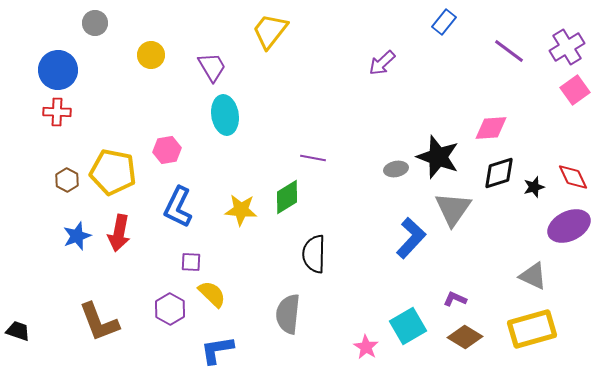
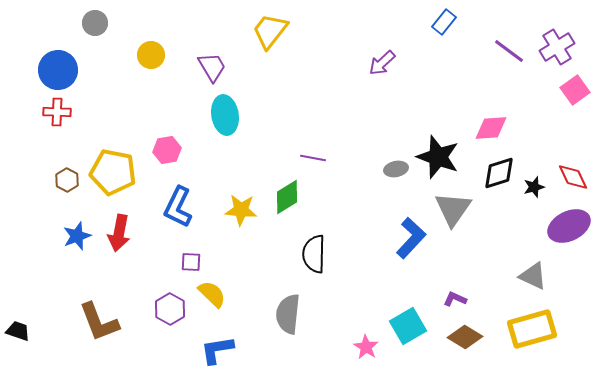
purple cross at (567, 47): moved 10 px left
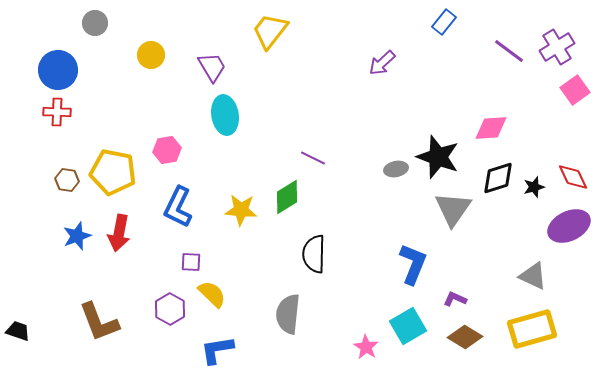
purple line at (313, 158): rotated 15 degrees clockwise
black diamond at (499, 173): moved 1 px left, 5 px down
brown hexagon at (67, 180): rotated 20 degrees counterclockwise
blue L-shape at (411, 238): moved 2 px right, 26 px down; rotated 21 degrees counterclockwise
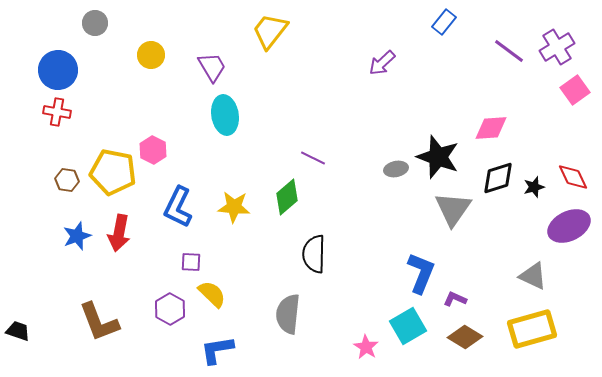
red cross at (57, 112): rotated 8 degrees clockwise
pink hexagon at (167, 150): moved 14 px left; rotated 24 degrees counterclockwise
green diamond at (287, 197): rotated 9 degrees counterclockwise
yellow star at (241, 210): moved 7 px left, 3 px up
blue L-shape at (413, 264): moved 8 px right, 9 px down
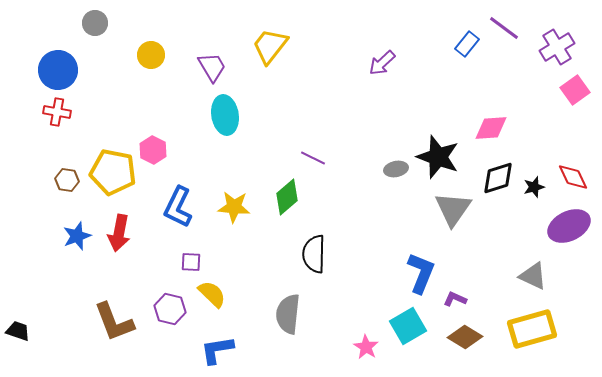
blue rectangle at (444, 22): moved 23 px right, 22 px down
yellow trapezoid at (270, 31): moved 15 px down
purple line at (509, 51): moved 5 px left, 23 px up
purple hexagon at (170, 309): rotated 16 degrees counterclockwise
brown L-shape at (99, 322): moved 15 px right
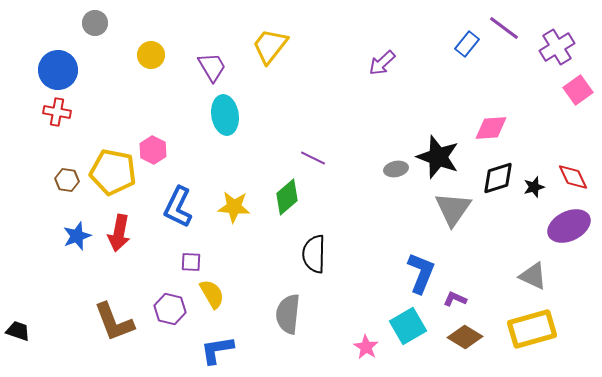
pink square at (575, 90): moved 3 px right
yellow semicircle at (212, 294): rotated 16 degrees clockwise
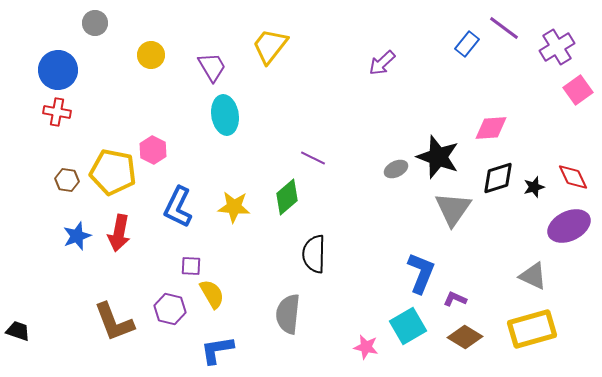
gray ellipse at (396, 169): rotated 15 degrees counterclockwise
purple square at (191, 262): moved 4 px down
pink star at (366, 347): rotated 20 degrees counterclockwise
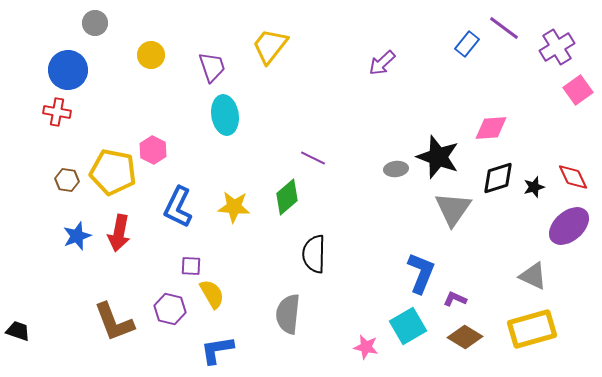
purple trapezoid at (212, 67): rotated 12 degrees clockwise
blue circle at (58, 70): moved 10 px right
gray ellipse at (396, 169): rotated 20 degrees clockwise
purple ellipse at (569, 226): rotated 15 degrees counterclockwise
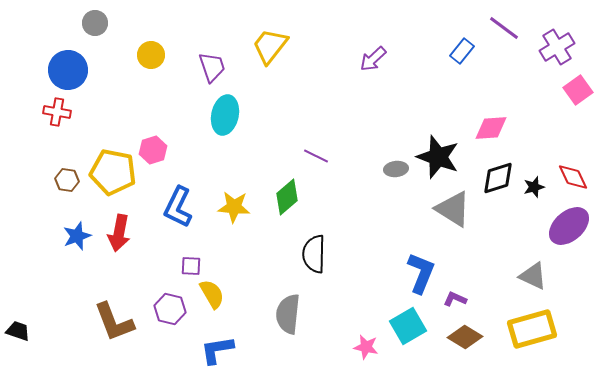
blue rectangle at (467, 44): moved 5 px left, 7 px down
purple arrow at (382, 63): moved 9 px left, 4 px up
cyan ellipse at (225, 115): rotated 21 degrees clockwise
pink hexagon at (153, 150): rotated 16 degrees clockwise
purple line at (313, 158): moved 3 px right, 2 px up
gray triangle at (453, 209): rotated 33 degrees counterclockwise
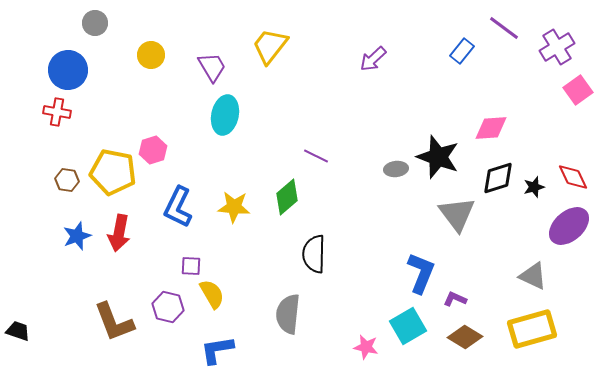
purple trapezoid at (212, 67): rotated 12 degrees counterclockwise
gray triangle at (453, 209): moved 4 px right, 5 px down; rotated 21 degrees clockwise
purple hexagon at (170, 309): moved 2 px left, 2 px up
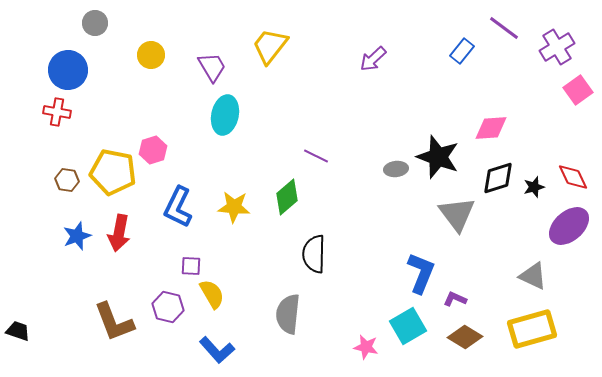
blue L-shape at (217, 350): rotated 123 degrees counterclockwise
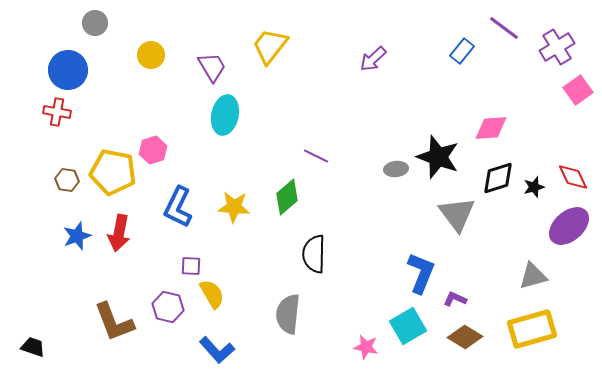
gray triangle at (533, 276): rotated 40 degrees counterclockwise
black trapezoid at (18, 331): moved 15 px right, 16 px down
